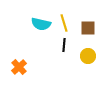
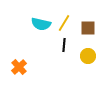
yellow line: rotated 48 degrees clockwise
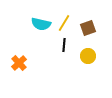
brown square: rotated 21 degrees counterclockwise
orange cross: moved 4 px up
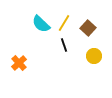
cyan semicircle: rotated 30 degrees clockwise
brown square: rotated 28 degrees counterclockwise
black line: rotated 24 degrees counterclockwise
yellow circle: moved 6 px right
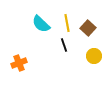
yellow line: moved 3 px right; rotated 42 degrees counterclockwise
orange cross: rotated 21 degrees clockwise
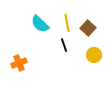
cyan semicircle: moved 1 px left
yellow circle: moved 1 px up
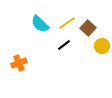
yellow line: rotated 66 degrees clockwise
black line: rotated 72 degrees clockwise
yellow circle: moved 8 px right, 9 px up
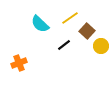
yellow line: moved 3 px right, 5 px up
brown square: moved 1 px left, 3 px down
yellow circle: moved 1 px left
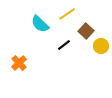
yellow line: moved 3 px left, 4 px up
brown square: moved 1 px left
orange cross: rotated 21 degrees counterclockwise
